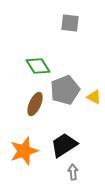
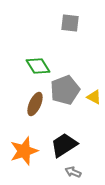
gray arrow: rotated 63 degrees counterclockwise
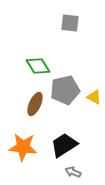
gray pentagon: rotated 8 degrees clockwise
orange star: moved 1 px left, 4 px up; rotated 24 degrees clockwise
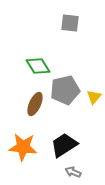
yellow triangle: rotated 42 degrees clockwise
